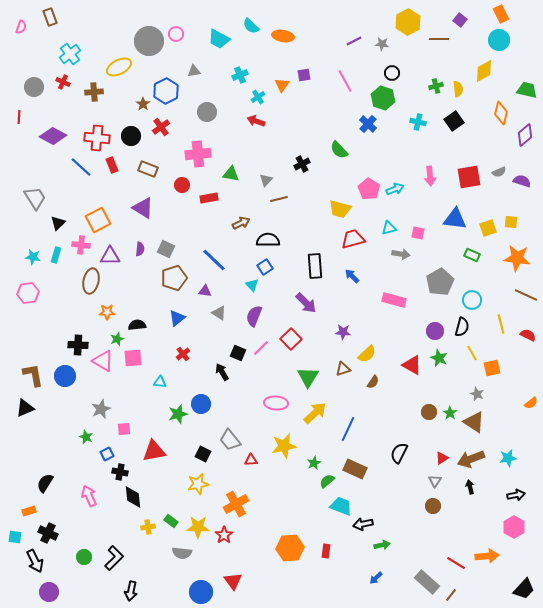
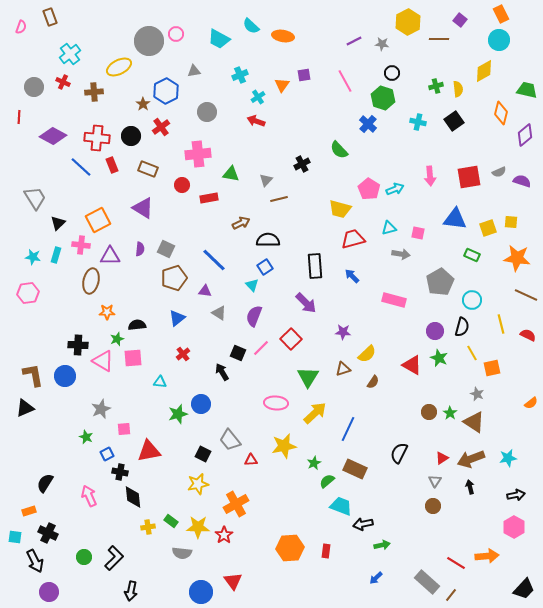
red triangle at (154, 451): moved 5 px left
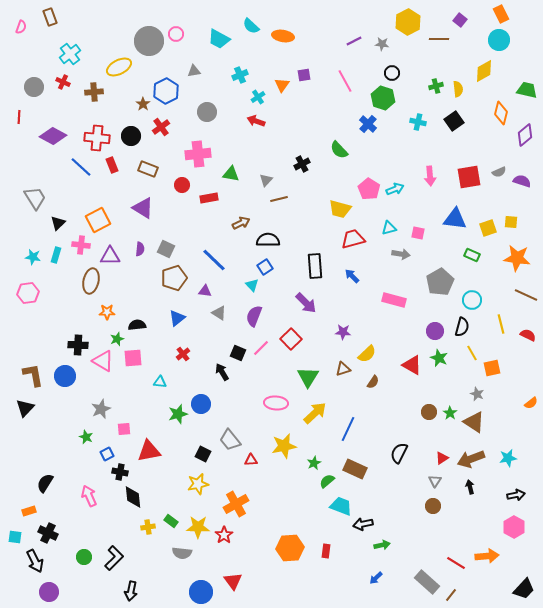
black triangle at (25, 408): rotated 24 degrees counterclockwise
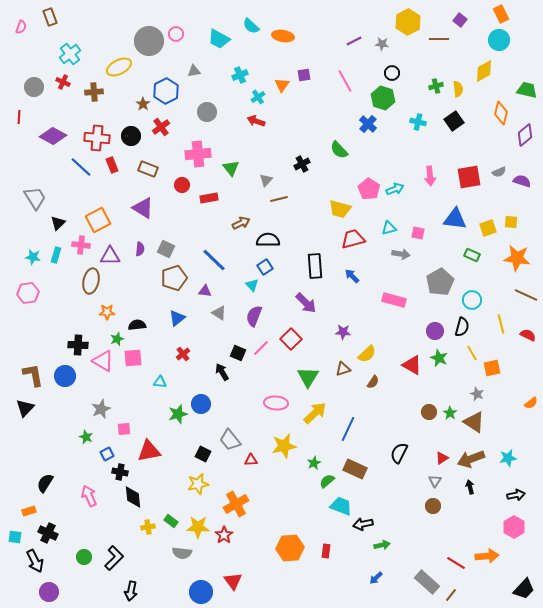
green triangle at (231, 174): moved 6 px up; rotated 42 degrees clockwise
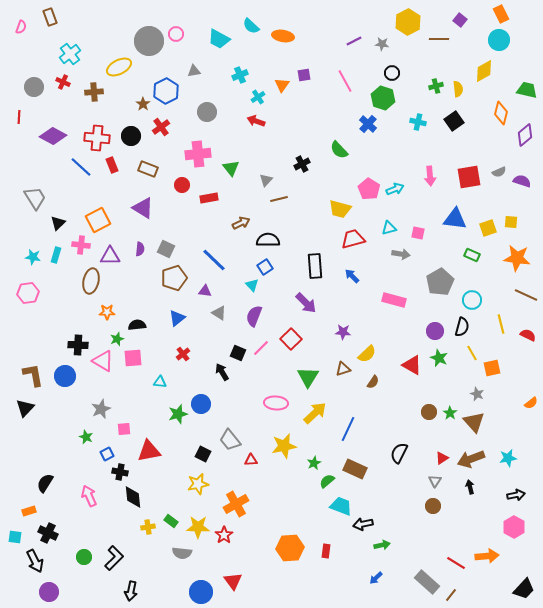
brown triangle at (474, 422): rotated 15 degrees clockwise
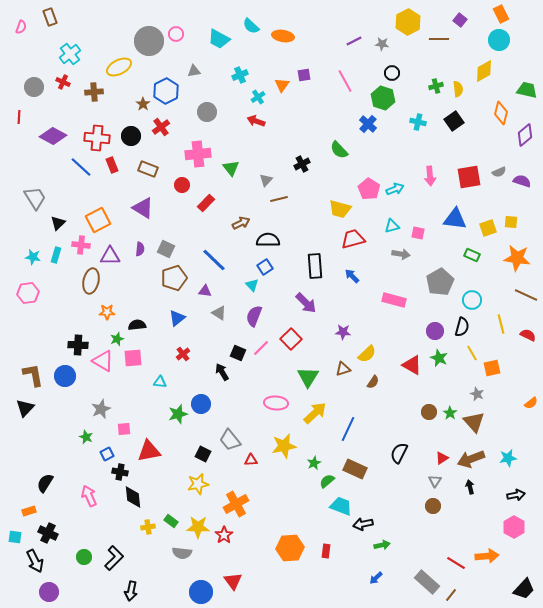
red rectangle at (209, 198): moved 3 px left, 5 px down; rotated 36 degrees counterclockwise
cyan triangle at (389, 228): moved 3 px right, 2 px up
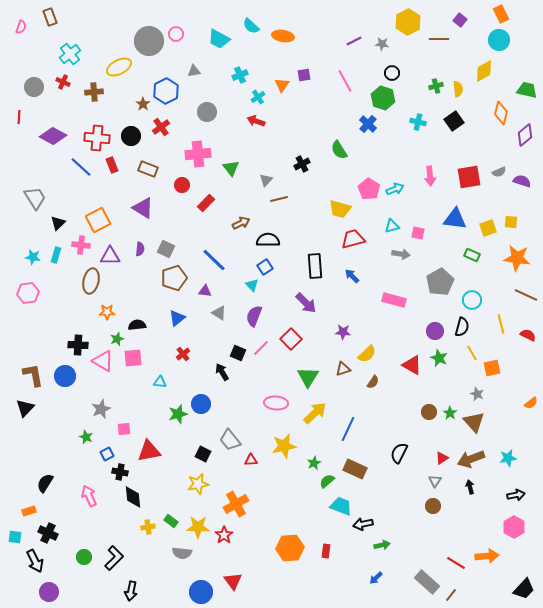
green semicircle at (339, 150): rotated 12 degrees clockwise
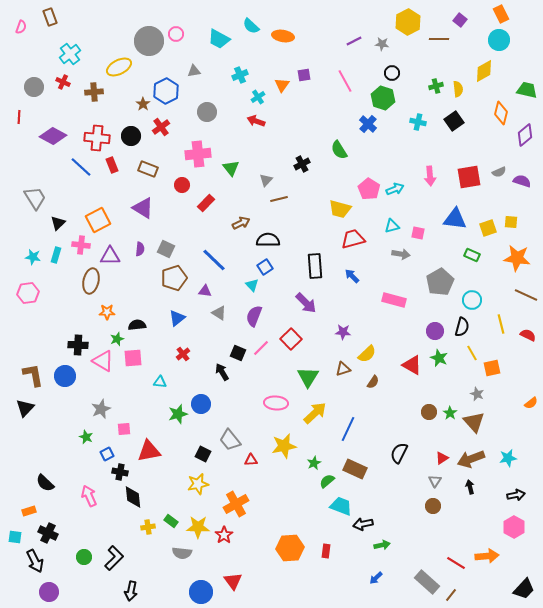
black semicircle at (45, 483): rotated 78 degrees counterclockwise
